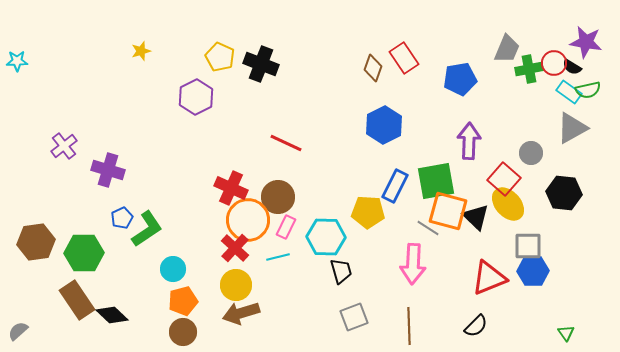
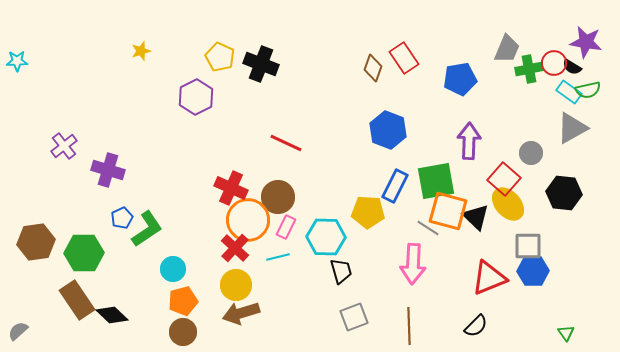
blue hexagon at (384, 125): moved 4 px right, 5 px down; rotated 12 degrees counterclockwise
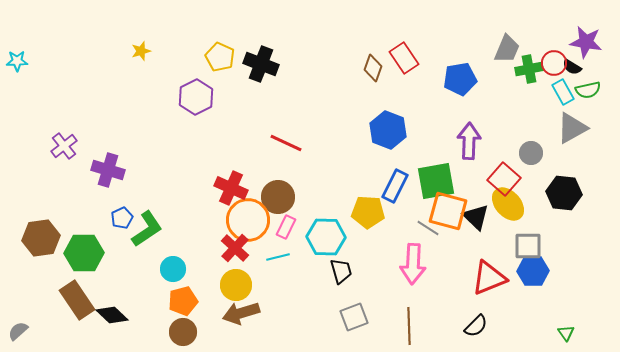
cyan rectangle at (569, 92): moved 6 px left; rotated 25 degrees clockwise
brown hexagon at (36, 242): moved 5 px right, 4 px up
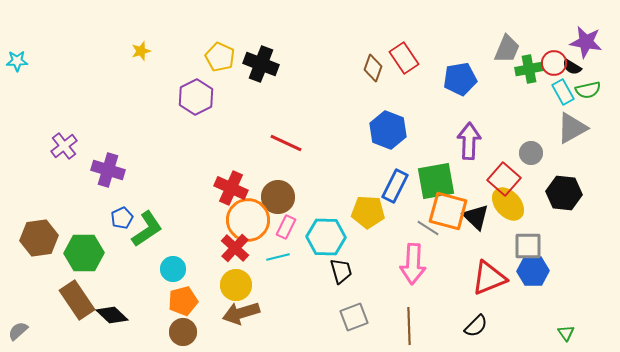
brown hexagon at (41, 238): moved 2 px left
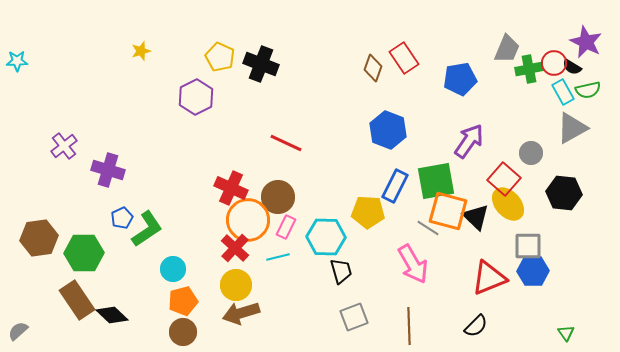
purple star at (586, 42): rotated 16 degrees clockwise
purple arrow at (469, 141): rotated 33 degrees clockwise
pink arrow at (413, 264): rotated 33 degrees counterclockwise
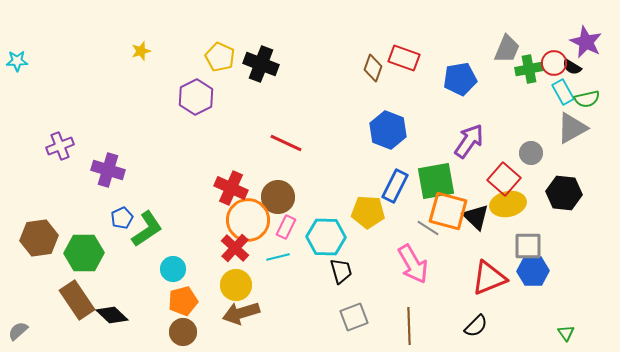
red rectangle at (404, 58): rotated 36 degrees counterclockwise
green semicircle at (588, 90): moved 1 px left, 9 px down
purple cross at (64, 146): moved 4 px left; rotated 16 degrees clockwise
yellow ellipse at (508, 204): rotated 60 degrees counterclockwise
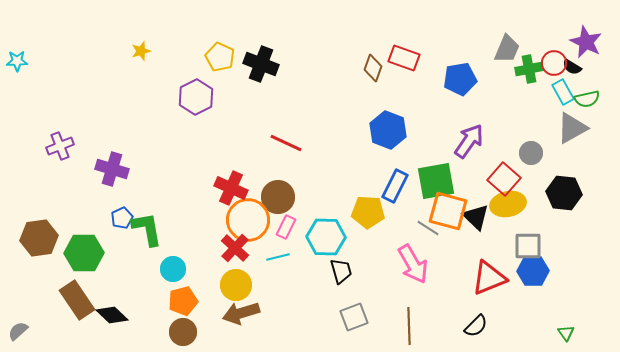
purple cross at (108, 170): moved 4 px right, 1 px up
green L-shape at (147, 229): rotated 66 degrees counterclockwise
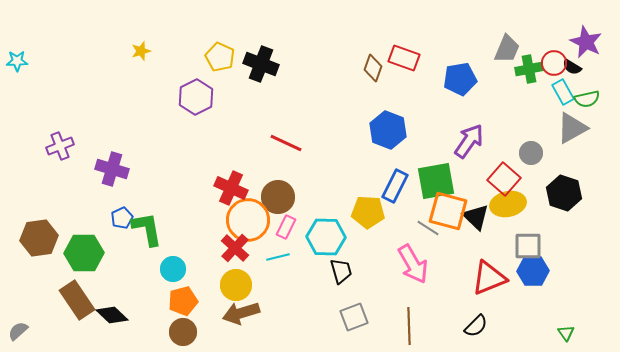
black hexagon at (564, 193): rotated 12 degrees clockwise
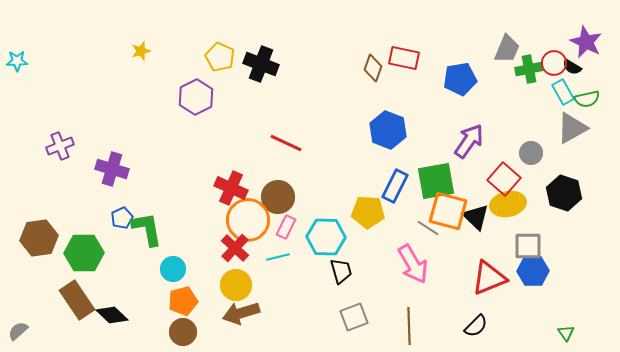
red rectangle at (404, 58): rotated 8 degrees counterclockwise
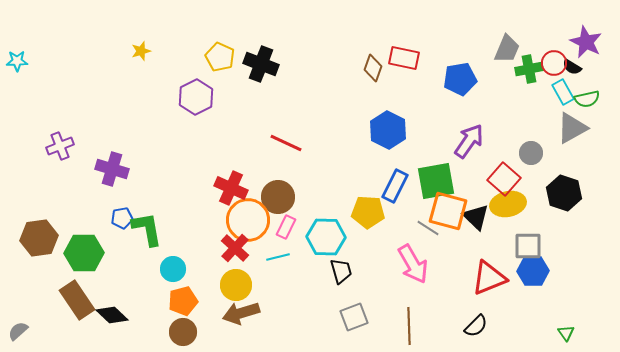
blue hexagon at (388, 130): rotated 6 degrees clockwise
blue pentagon at (122, 218): rotated 15 degrees clockwise
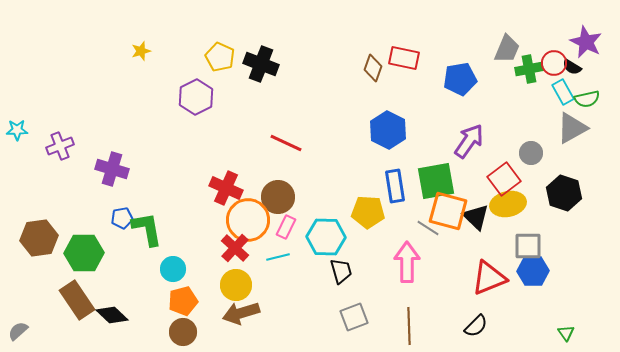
cyan star at (17, 61): moved 69 px down
red square at (504, 179): rotated 12 degrees clockwise
blue rectangle at (395, 186): rotated 36 degrees counterclockwise
red cross at (231, 188): moved 5 px left
pink arrow at (413, 264): moved 6 px left, 2 px up; rotated 150 degrees counterclockwise
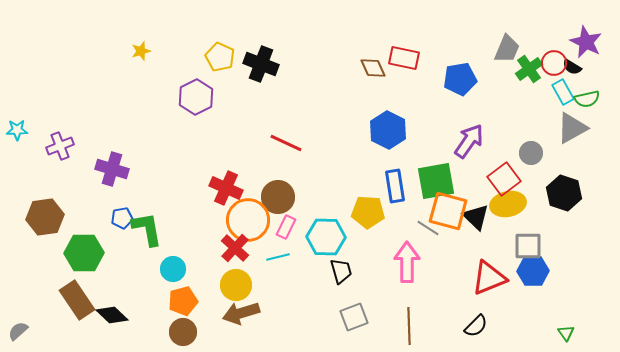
brown diamond at (373, 68): rotated 44 degrees counterclockwise
green cross at (529, 69): rotated 24 degrees counterclockwise
brown hexagon at (39, 238): moved 6 px right, 21 px up
